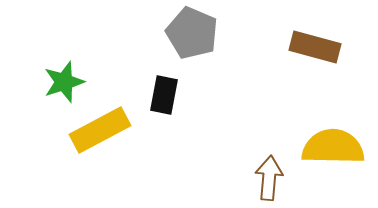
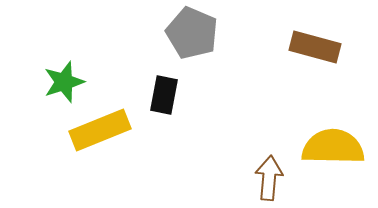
yellow rectangle: rotated 6 degrees clockwise
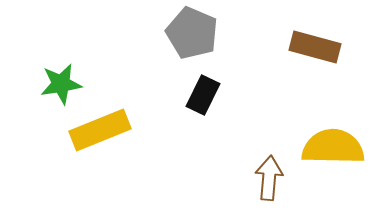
green star: moved 3 px left, 2 px down; rotated 9 degrees clockwise
black rectangle: moved 39 px right; rotated 15 degrees clockwise
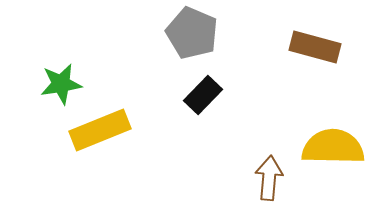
black rectangle: rotated 18 degrees clockwise
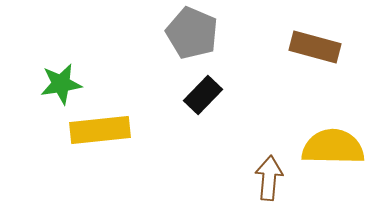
yellow rectangle: rotated 16 degrees clockwise
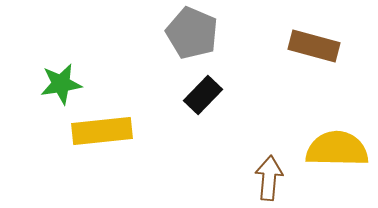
brown rectangle: moved 1 px left, 1 px up
yellow rectangle: moved 2 px right, 1 px down
yellow semicircle: moved 4 px right, 2 px down
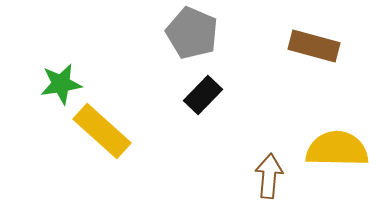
yellow rectangle: rotated 48 degrees clockwise
brown arrow: moved 2 px up
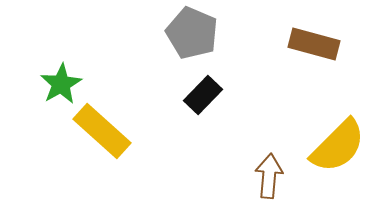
brown rectangle: moved 2 px up
green star: rotated 21 degrees counterclockwise
yellow semicircle: moved 1 px right, 3 px up; rotated 134 degrees clockwise
